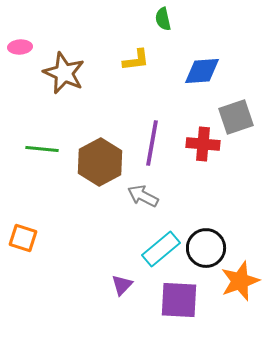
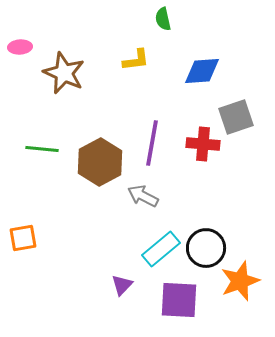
orange square: rotated 28 degrees counterclockwise
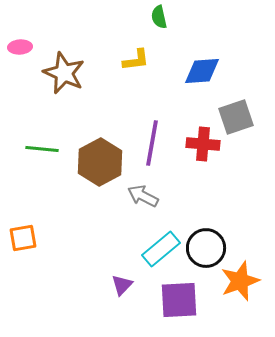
green semicircle: moved 4 px left, 2 px up
purple square: rotated 6 degrees counterclockwise
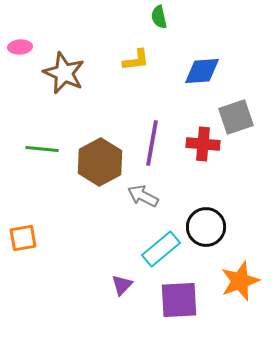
black circle: moved 21 px up
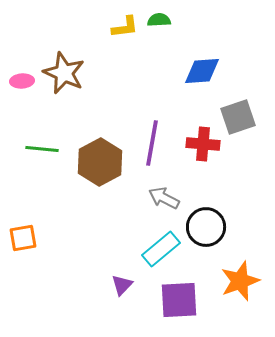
green semicircle: moved 3 px down; rotated 100 degrees clockwise
pink ellipse: moved 2 px right, 34 px down
yellow L-shape: moved 11 px left, 33 px up
gray square: moved 2 px right
gray arrow: moved 21 px right, 2 px down
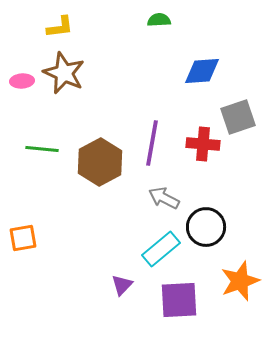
yellow L-shape: moved 65 px left
